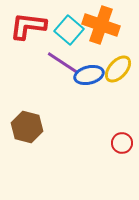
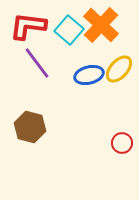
orange cross: rotated 24 degrees clockwise
purple line: moved 26 px left; rotated 20 degrees clockwise
yellow ellipse: moved 1 px right
brown hexagon: moved 3 px right
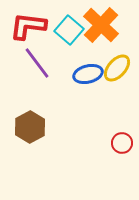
yellow ellipse: moved 2 px left, 1 px up
blue ellipse: moved 1 px left, 1 px up
brown hexagon: rotated 16 degrees clockwise
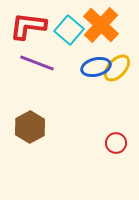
purple line: rotated 32 degrees counterclockwise
blue ellipse: moved 8 px right, 7 px up
red circle: moved 6 px left
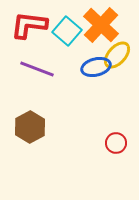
red L-shape: moved 1 px right, 1 px up
cyan square: moved 2 px left, 1 px down
purple line: moved 6 px down
yellow ellipse: moved 13 px up
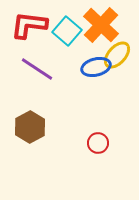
purple line: rotated 12 degrees clockwise
red circle: moved 18 px left
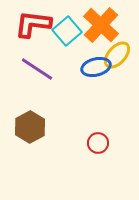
red L-shape: moved 4 px right, 1 px up
cyan square: rotated 8 degrees clockwise
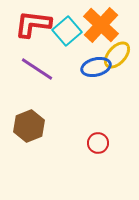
brown hexagon: moved 1 px left, 1 px up; rotated 8 degrees clockwise
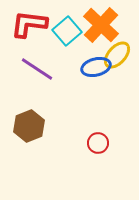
red L-shape: moved 4 px left
